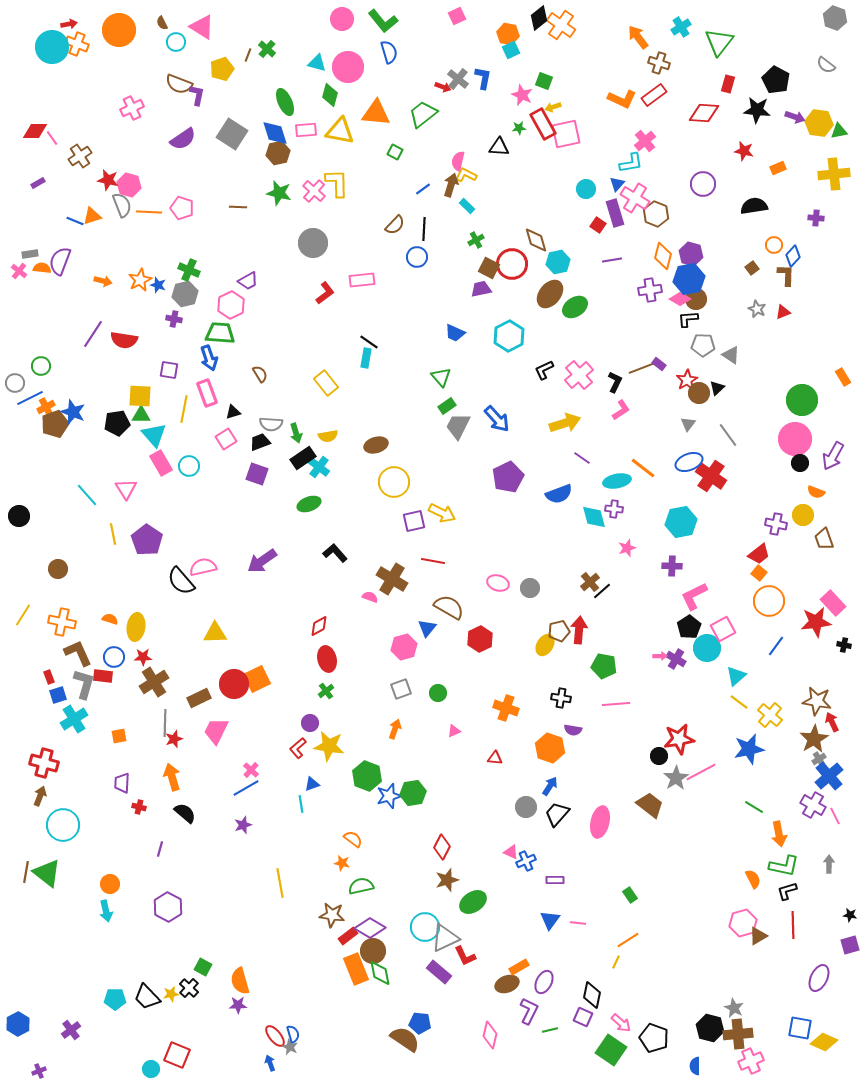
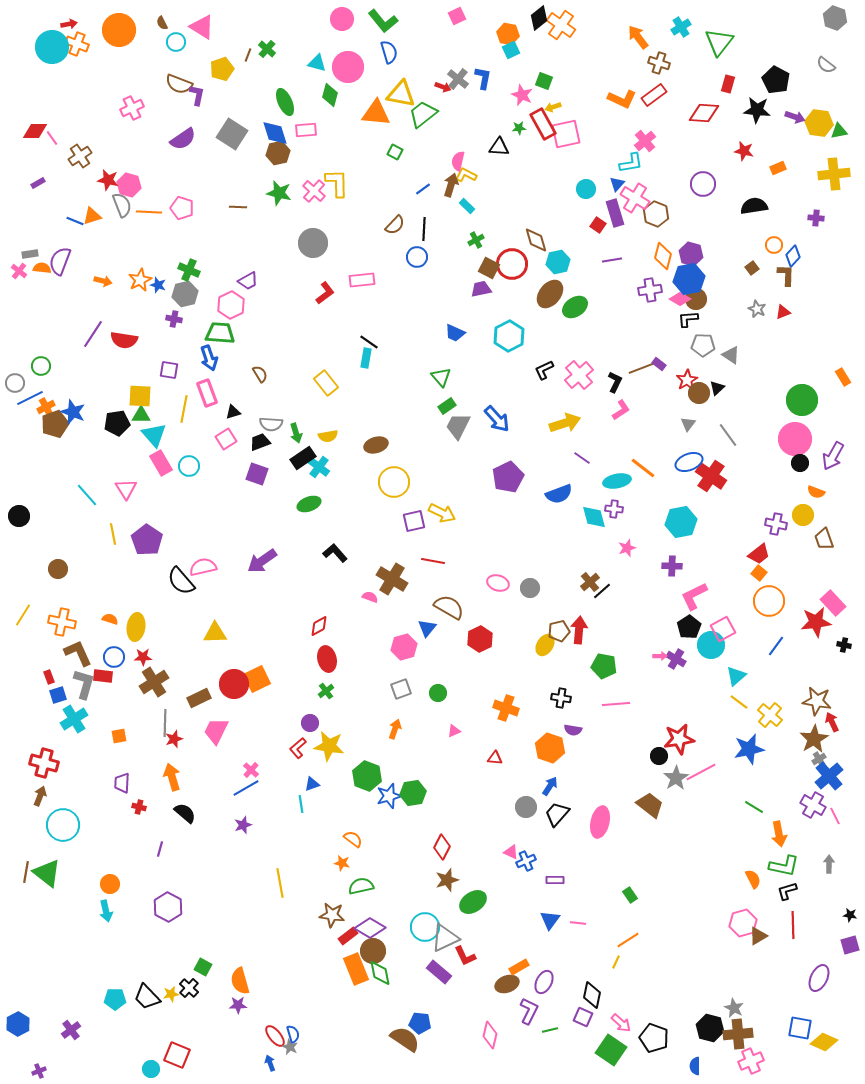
yellow triangle at (340, 131): moved 61 px right, 37 px up
cyan circle at (707, 648): moved 4 px right, 3 px up
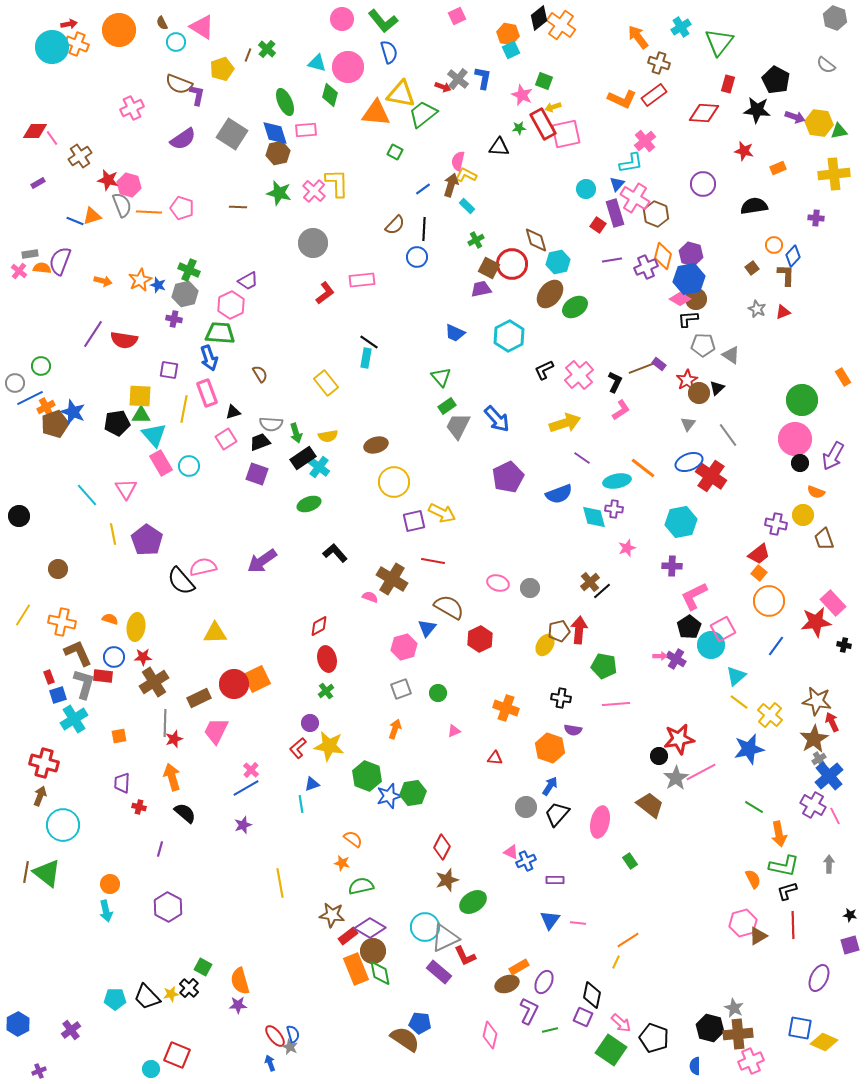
purple cross at (650, 290): moved 4 px left, 23 px up; rotated 15 degrees counterclockwise
green rectangle at (630, 895): moved 34 px up
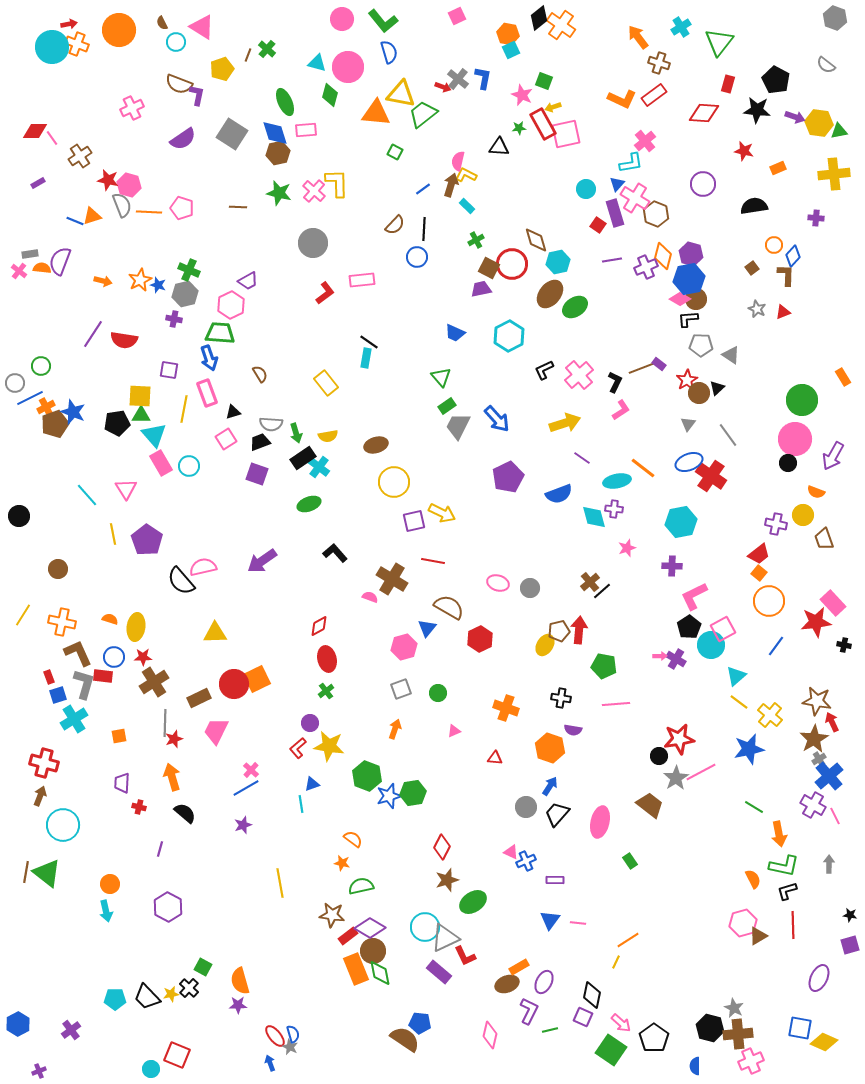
gray pentagon at (703, 345): moved 2 px left
black circle at (800, 463): moved 12 px left
black pentagon at (654, 1038): rotated 16 degrees clockwise
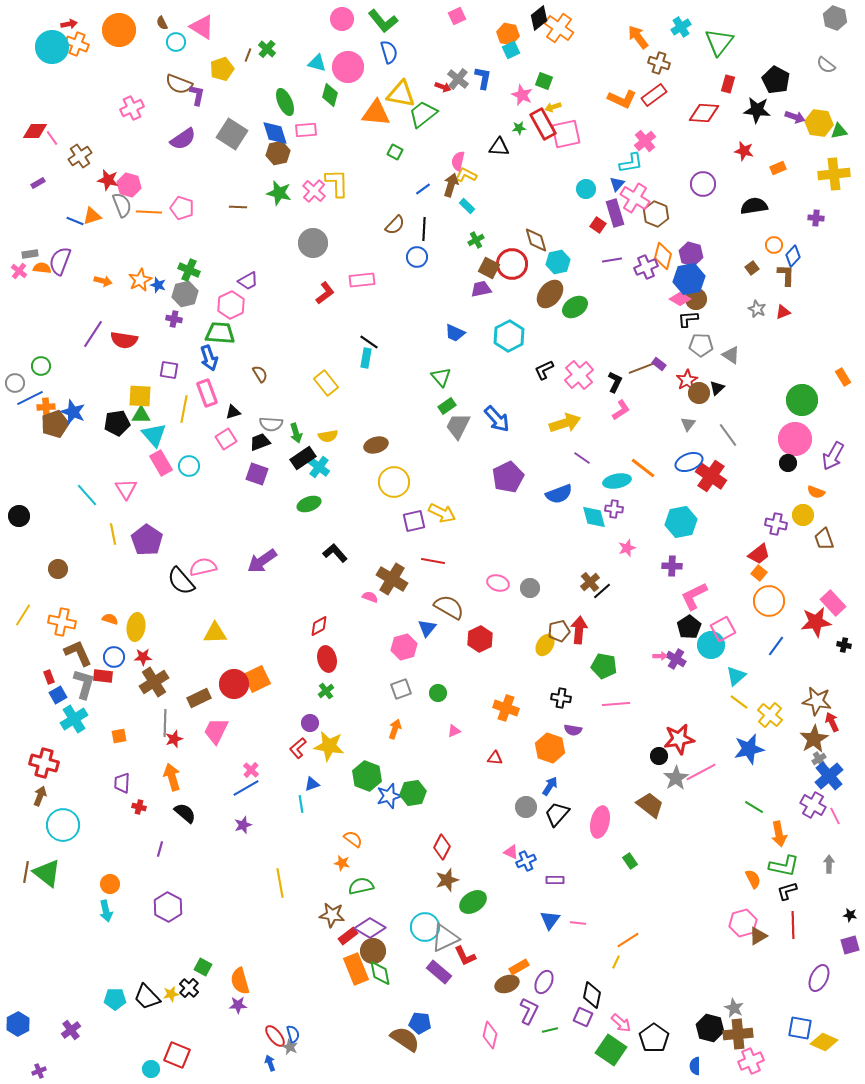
orange cross at (561, 25): moved 2 px left, 3 px down
orange cross at (46, 407): rotated 24 degrees clockwise
blue square at (58, 695): rotated 12 degrees counterclockwise
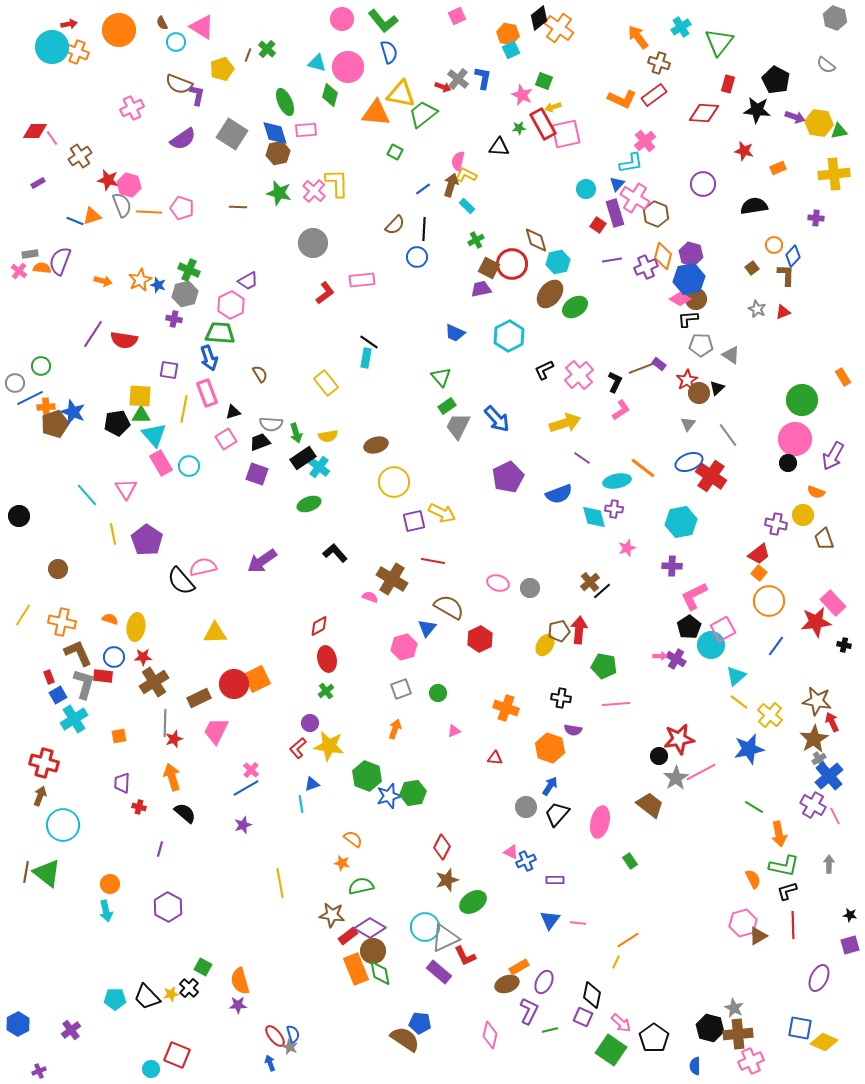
orange cross at (77, 44): moved 8 px down
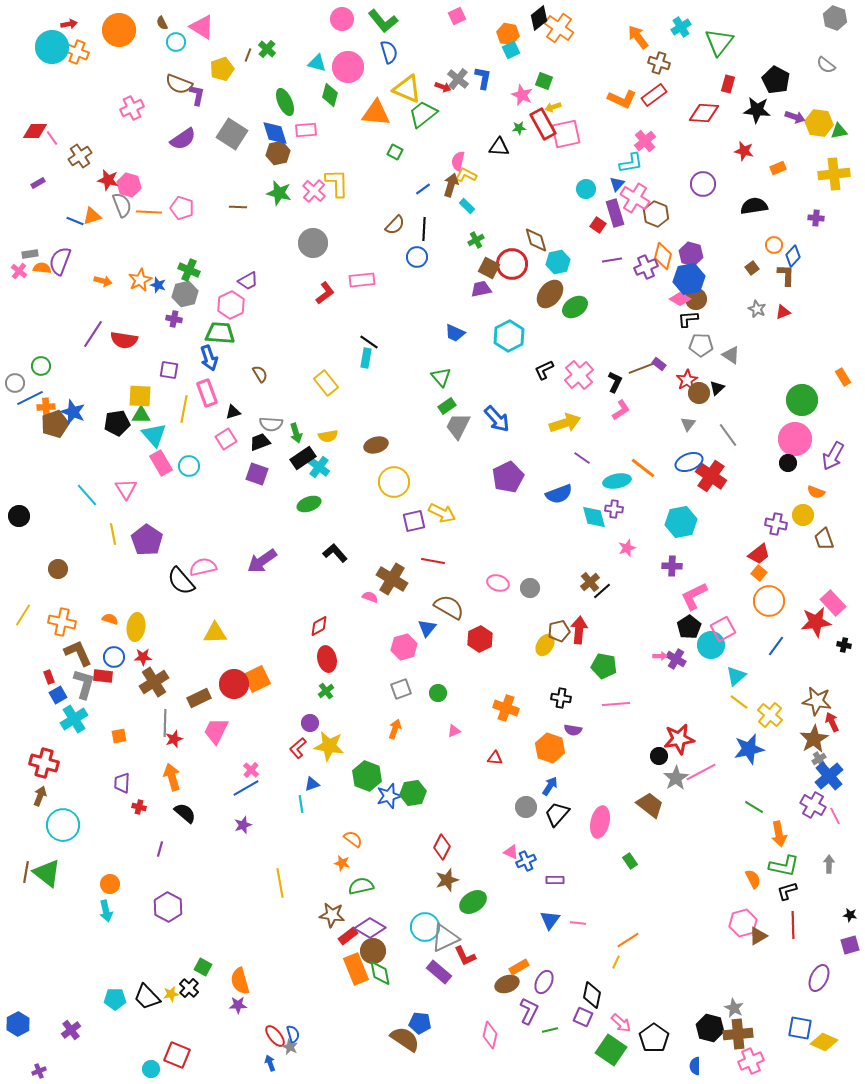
yellow triangle at (401, 94): moved 6 px right, 5 px up; rotated 12 degrees clockwise
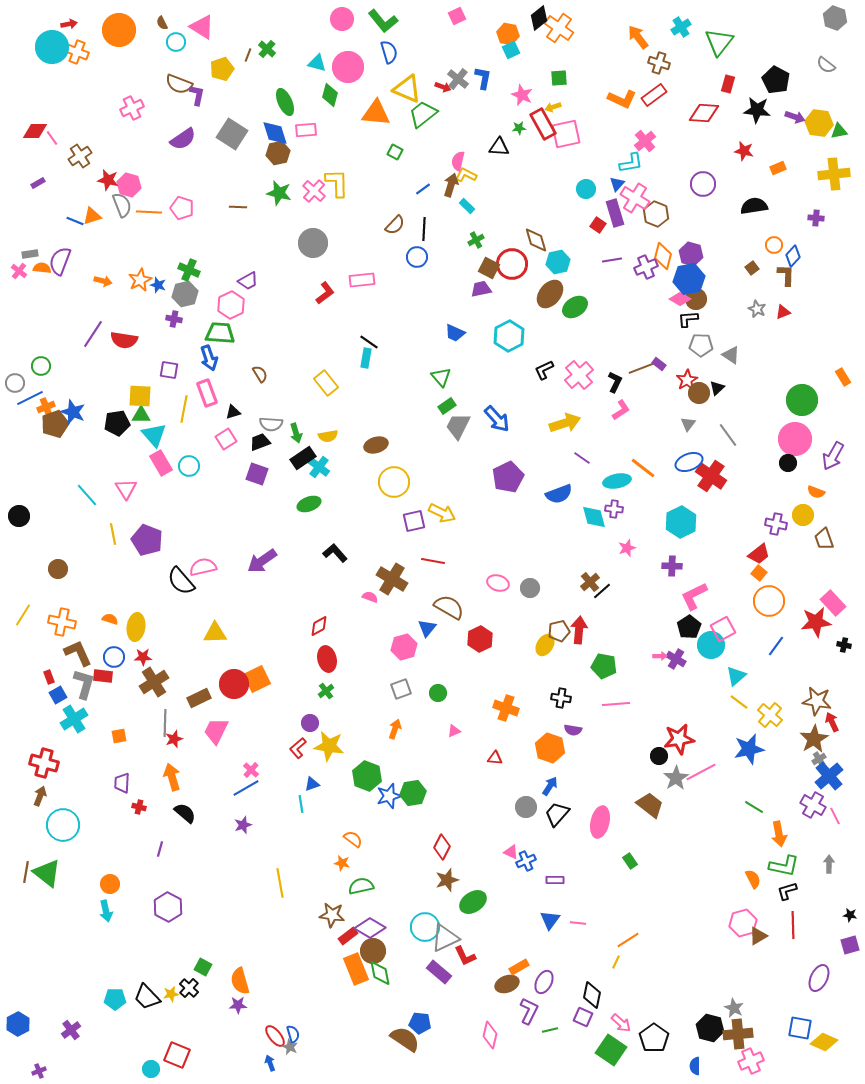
green square at (544, 81): moved 15 px right, 3 px up; rotated 24 degrees counterclockwise
orange cross at (46, 407): rotated 18 degrees counterclockwise
cyan hexagon at (681, 522): rotated 16 degrees counterclockwise
purple pentagon at (147, 540): rotated 12 degrees counterclockwise
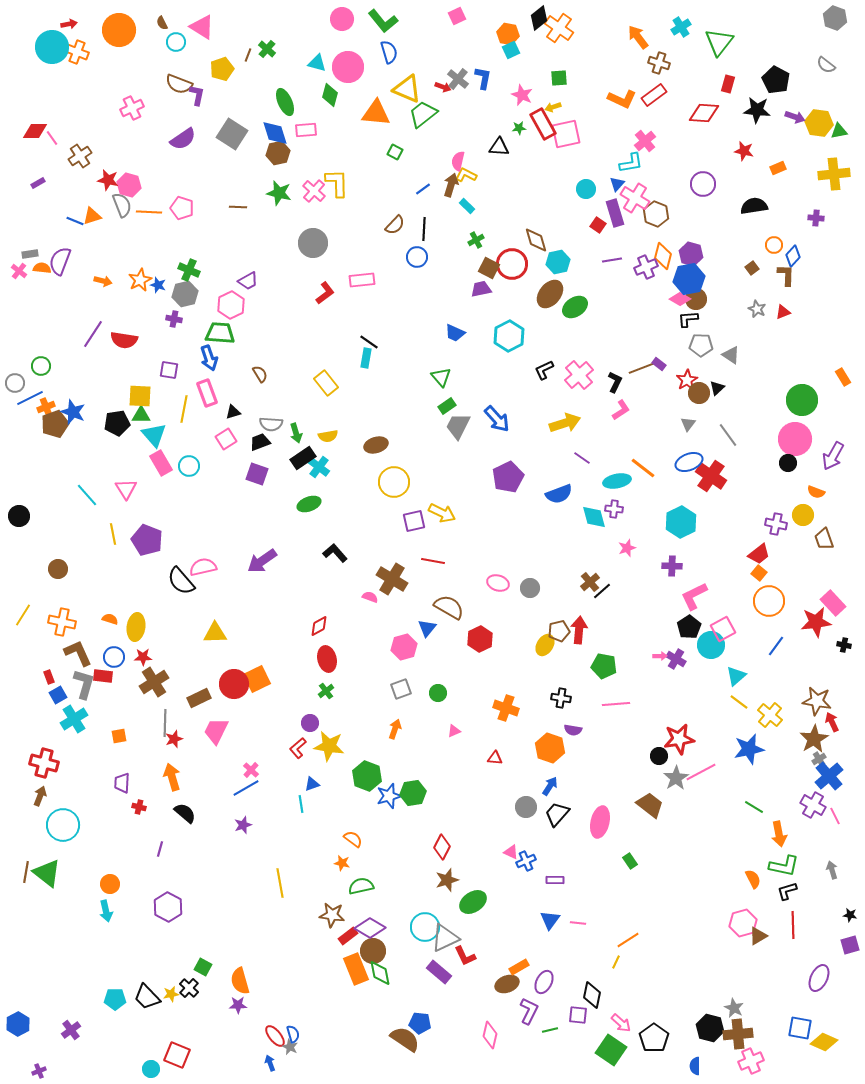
gray arrow at (829, 864): moved 3 px right, 6 px down; rotated 18 degrees counterclockwise
purple square at (583, 1017): moved 5 px left, 2 px up; rotated 18 degrees counterclockwise
